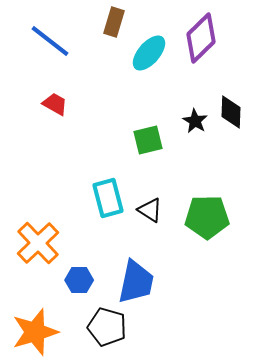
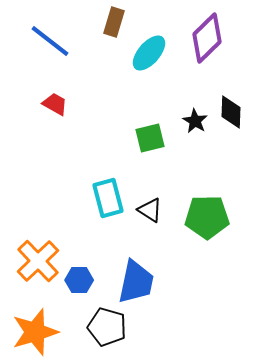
purple diamond: moved 6 px right
green square: moved 2 px right, 2 px up
orange cross: moved 18 px down
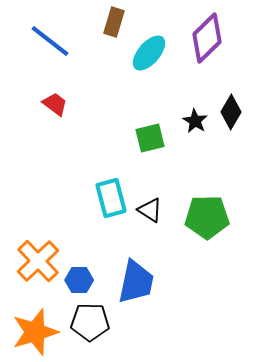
red trapezoid: rotated 8 degrees clockwise
black diamond: rotated 28 degrees clockwise
cyan rectangle: moved 3 px right
black pentagon: moved 17 px left, 5 px up; rotated 15 degrees counterclockwise
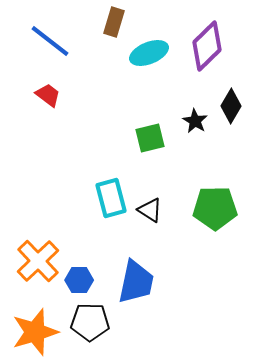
purple diamond: moved 8 px down
cyan ellipse: rotated 27 degrees clockwise
red trapezoid: moved 7 px left, 9 px up
black diamond: moved 6 px up
green pentagon: moved 8 px right, 9 px up
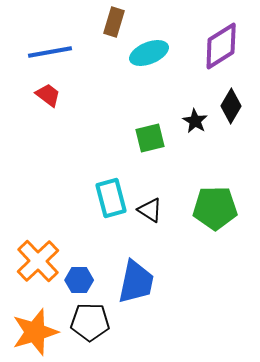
blue line: moved 11 px down; rotated 48 degrees counterclockwise
purple diamond: moved 14 px right; rotated 12 degrees clockwise
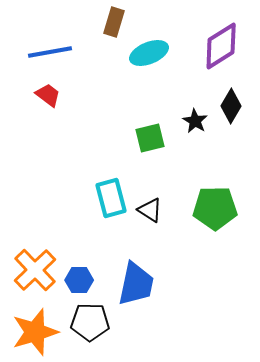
orange cross: moved 3 px left, 9 px down
blue trapezoid: moved 2 px down
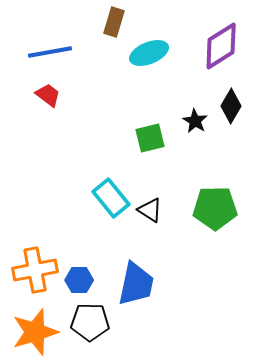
cyan rectangle: rotated 24 degrees counterclockwise
orange cross: rotated 33 degrees clockwise
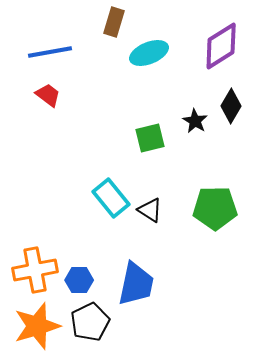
black pentagon: rotated 27 degrees counterclockwise
orange star: moved 2 px right, 6 px up
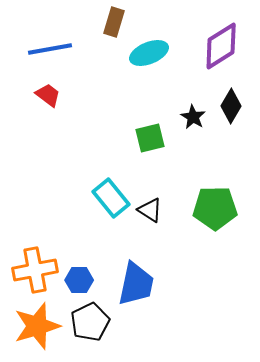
blue line: moved 3 px up
black star: moved 2 px left, 4 px up
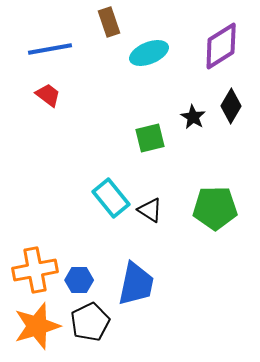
brown rectangle: moved 5 px left; rotated 36 degrees counterclockwise
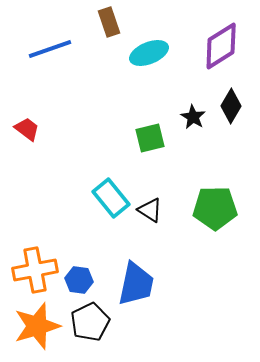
blue line: rotated 9 degrees counterclockwise
red trapezoid: moved 21 px left, 34 px down
blue hexagon: rotated 8 degrees clockwise
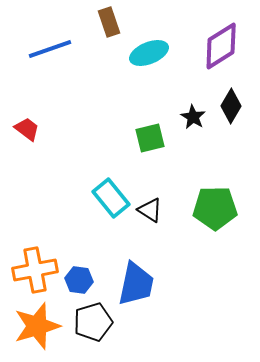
black pentagon: moved 3 px right; rotated 9 degrees clockwise
